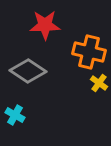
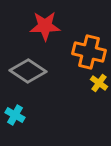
red star: moved 1 px down
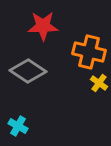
red star: moved 2 px left
cyan cross: moved 3 px right, 11 px down
